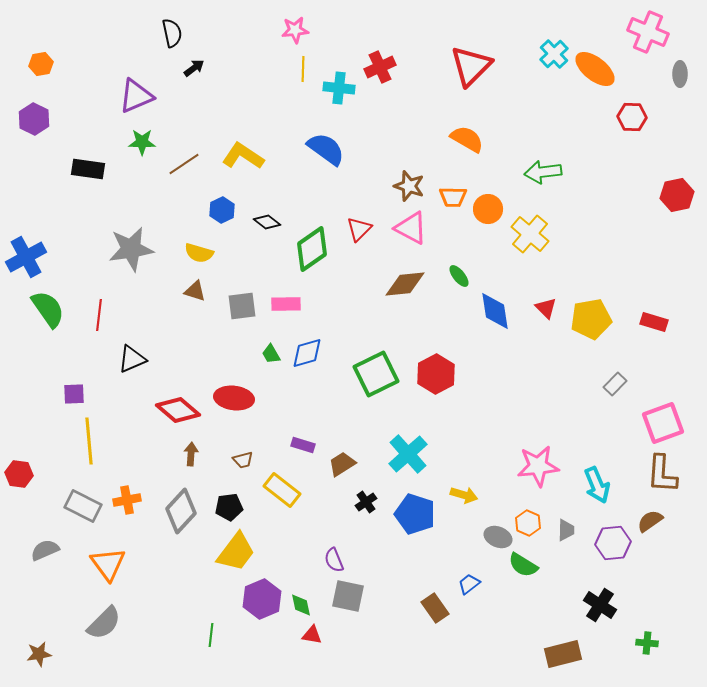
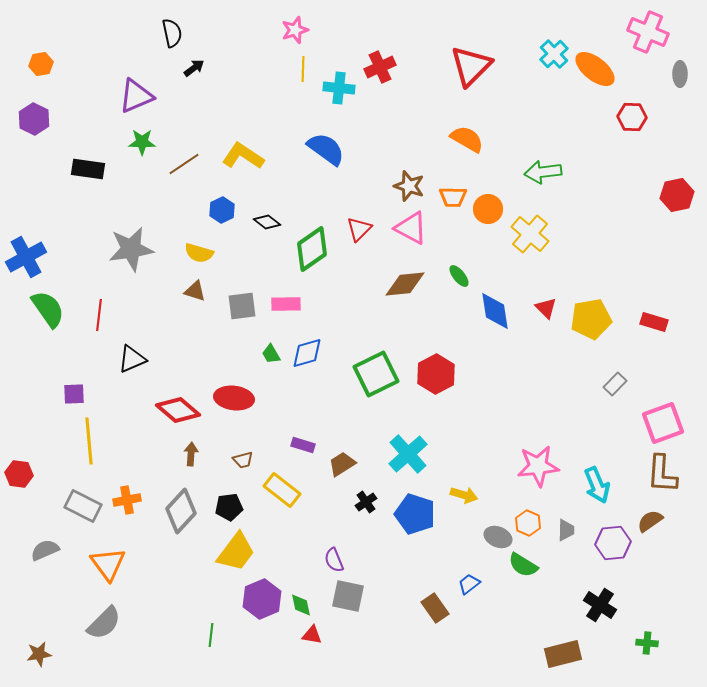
pink star at (295, 30): rotated 12 degrees counterclockwise
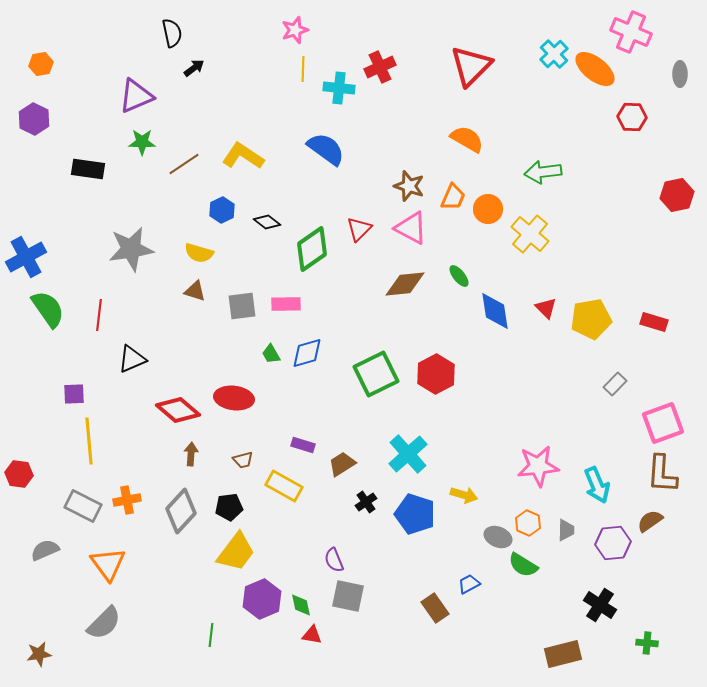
pink cross at (648, 32): moved 17 px left
orange trapezoid at (453, 197): rotated 68 degrees counterclockwise
yellow rectangle at (282, 490): moved 2 px right, 4 px up; rotated 9 degrees counterclockwise
blue trapezoid at (469, 584): rotated 10 degrees clockwise
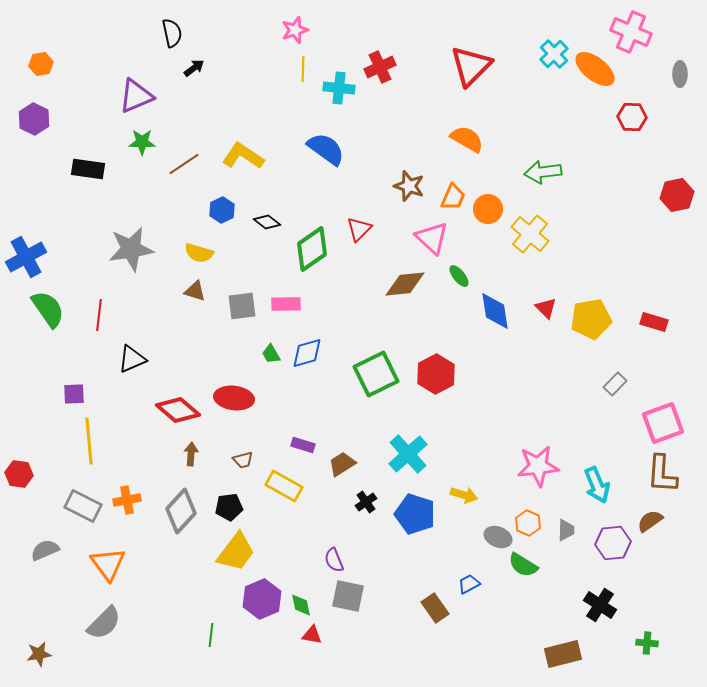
pink triangle at (411, 228): moved 21 px right, 10 px down; rotated 15 degrees clockwise
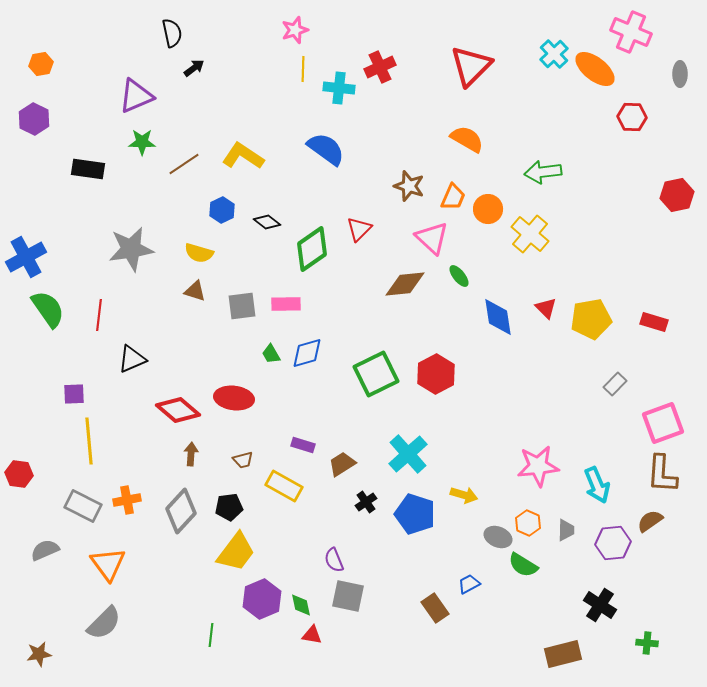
blue diamond at (495, 311): moved 3 px right, 6 px down
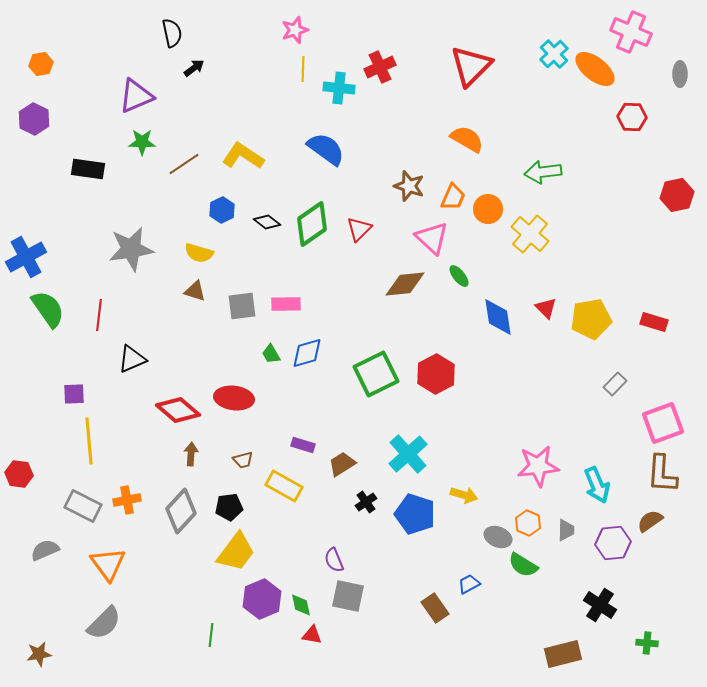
green diamond at (312, 249): moved 25 px up
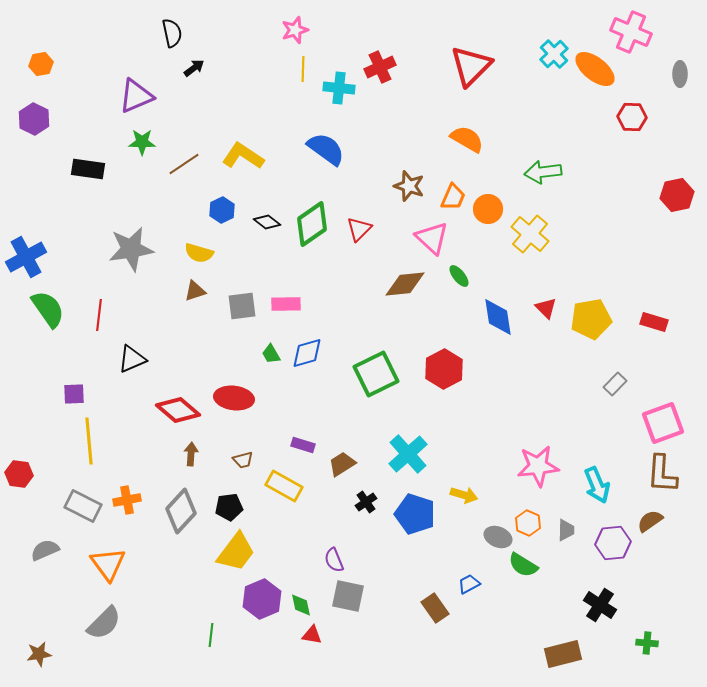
brown triangle at (195, 291): rotated 35 degrees counterclockwise
red hexagon at (436, 374): moved 8 px right, 5 px up
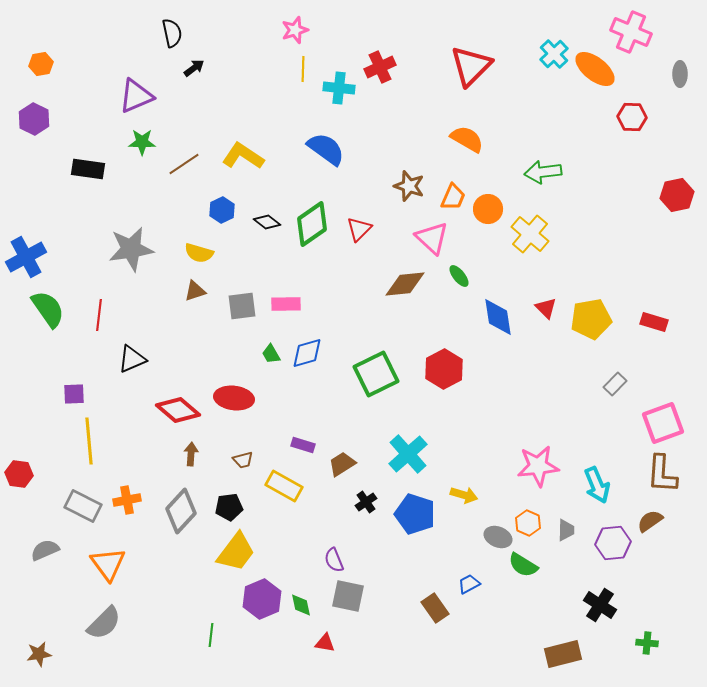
red triangle at (312, 635): moved 13 px right, 8 px down
